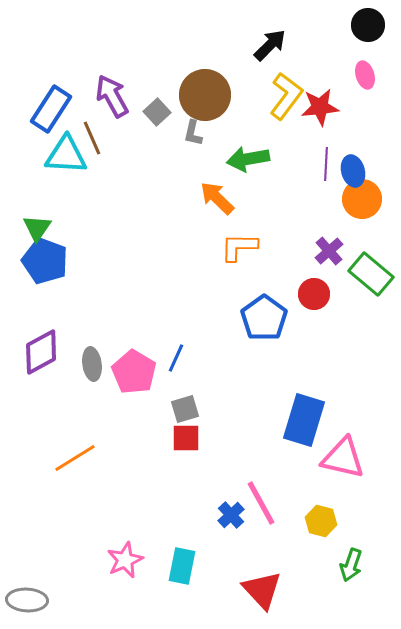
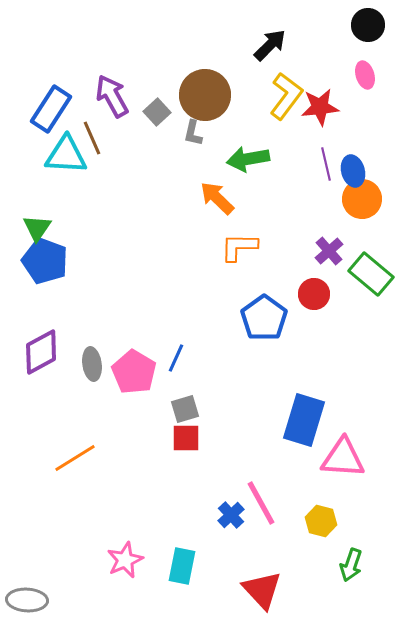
purple line at (326, 164): rotated 16 degrees counterclockwise
pink triangle at (343, 458): rotated 9 degrees counterclockwise
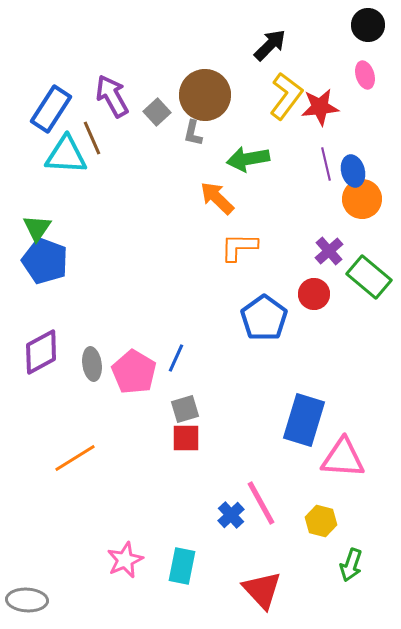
green rectangle at (371, 274): moved 2 px left, 3 px down
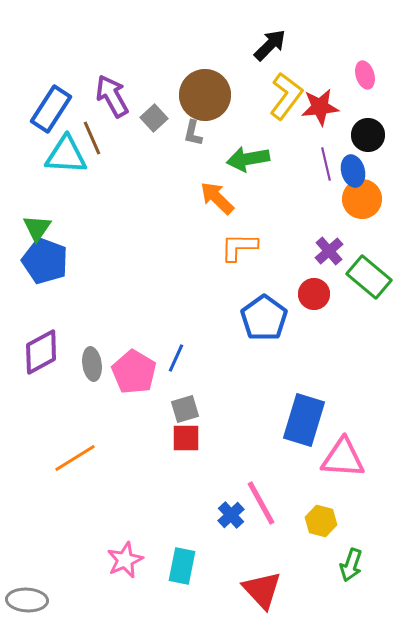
black circle at (368, 25): moved 110 px down
gray square at (157, 112): moved 3 px left, 6 px down
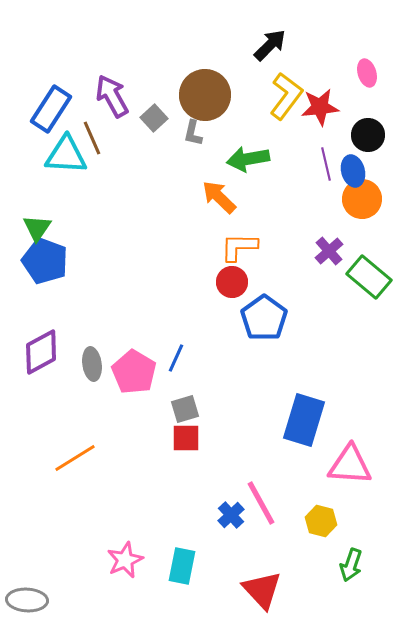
pink ellipse at (365, 75): moved 2 px right, 2 px up
orange arrow at (217, 198): moved 2 px right, 1 px up
red circle at (314, 294): moved 82 px left, 12 px up
pink triangle at (343, 458): moved 7 px right, 7 px down
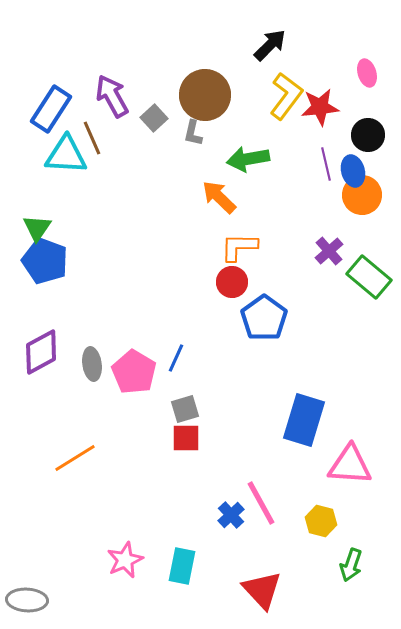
orange circle at (362, 199): moved 4 px up
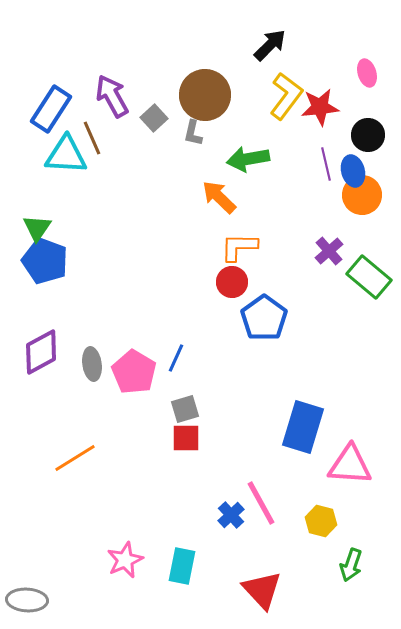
blue rectangle at (304, 420): moved 1 px left, 7 px down
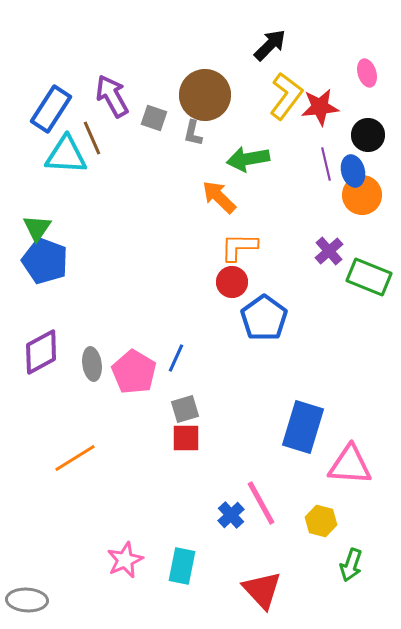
gray square at (154, 118): rotated 28 degrees counterclockwise
green rectangle at (369, 277): rotated 18 degrees counterclockwise
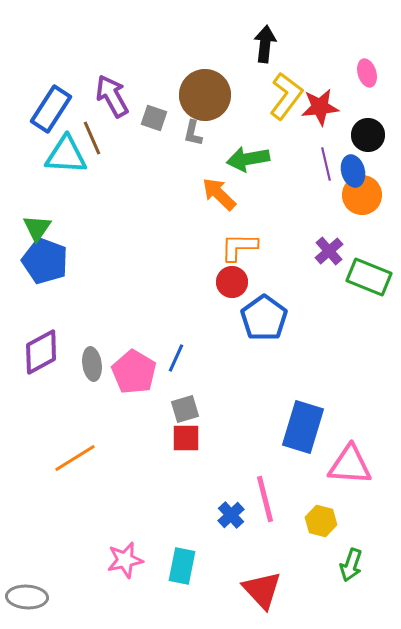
black arrow at (270, 45): moved 5 px left, 1 px up; rotated 39 degrees counterclockwise
orange arrow at (219, 197): moved 3 px up
pink line at (261, 503): moved 4 px right, 4 px up; rotated 15 degrees clockwise
pink star at (125, 560): rotated 12 degrees clockwise
gray ellipse at (27, 600): moved 3 px up
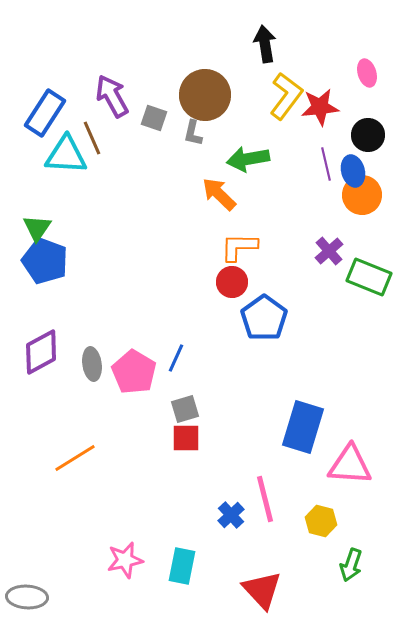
black arrow at (265, 44): rotated 15 degrees counterclockwise
blue rectangle at (51, 109): moved 6 px left, 4 px down
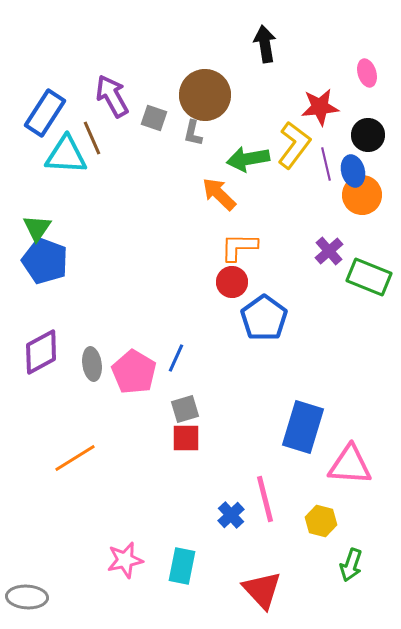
yellow L-shape at (286, 96): moved 8 px right, 49 px down
